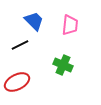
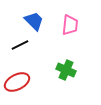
green cross: moved 3 px right, 5 px down
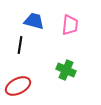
blue trapezoid: rotated 30 degrees counterclockwise
black line: rotated 54 degrees counterclockwise
red ellipse: moved 1 px right, 4 px down
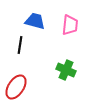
blue trapezoid: moved 1 px right
red ellipse: moved 2 px left, 1 px down; rotated 30 degrees counterclockwise
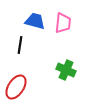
pink trapezoid: moved 7 px left, 2 px up
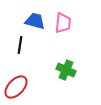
red ellipse: rotated 10 degrees clockwise
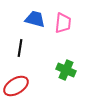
blue trapezoid: moved 2 px up
black line: moved 3 px down
red ellipse: moved 1 px up; rotated 15 degrees clockwise
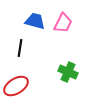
blue trapezoid: moved 2 px down
pink trapezoid: rotated 20 degrees clockwise
green cross: moved 2 px right, 2 px down
